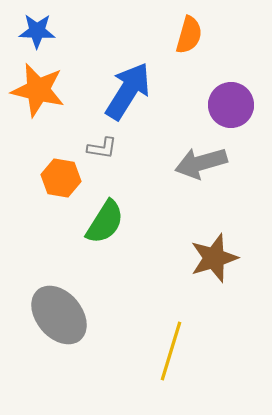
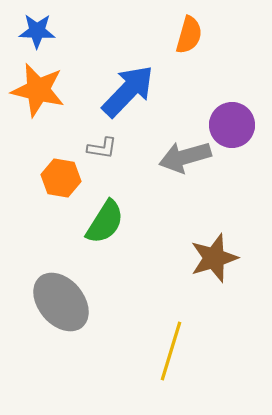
blue arrow: rotated 12 degrees clockwise
purple circle: moved 1 px right, 20 px down
gray arrow: moved 16 px left, 6 px up
gray ellipse: moved 2 px right, 13 px up
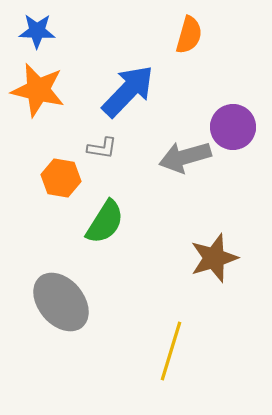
purple circle: moved 1 px right, 2 px down
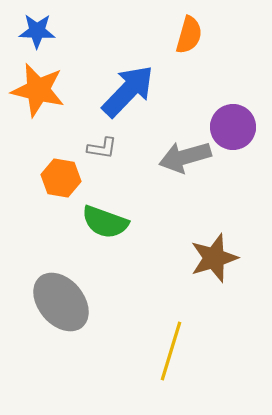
green semicircle: rotated 78 degrees clockwise
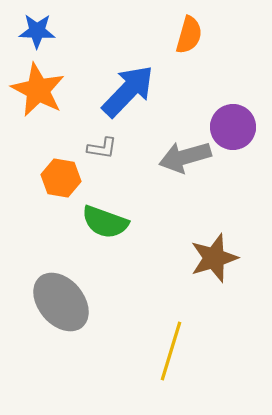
orange star: rotated 14 degrees clockwise
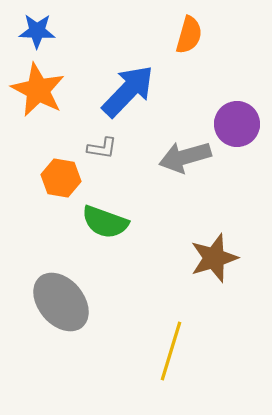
purple circle: moved 4 px right, 3 px up
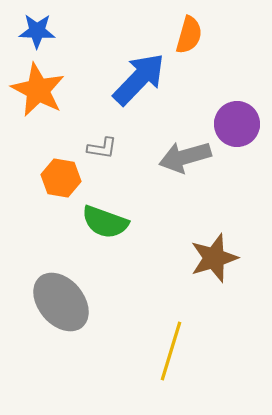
blue arrow: moved 11 px right, 12 px up
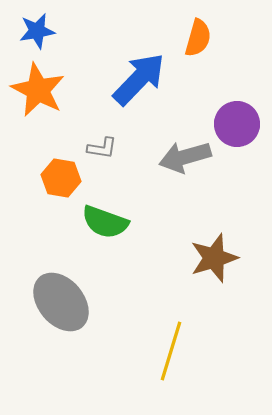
blue star: rotated 12 degrees counterclockwise
orange semicircle: moved 9 px right, 3 px down
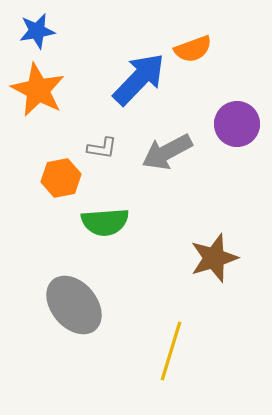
orange semicircle: moved 5 px left, 11 px down; rotated 54 degrees clockwise
gray arrow: moved 18 px left, 5 px up; rotated 12 degrees counterclockwise
orange hexagon: rotated 21 degrees counterclockwise
green semicircle: rotated 24 degrees counterclockwise
gray ellipse: moved 13 px right, 3 px down
